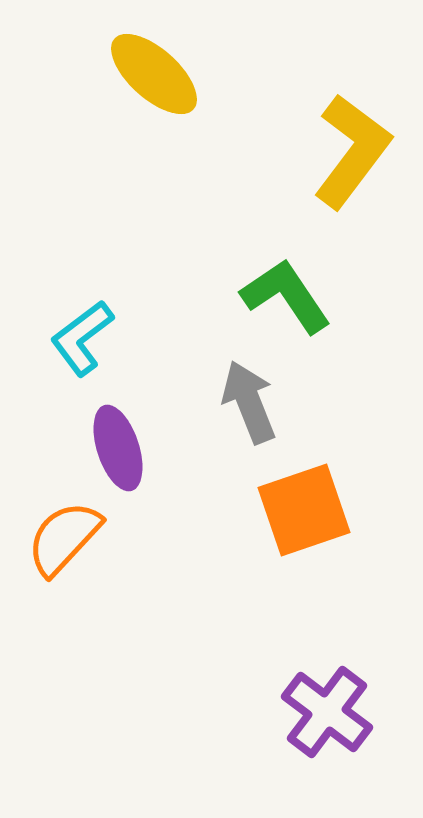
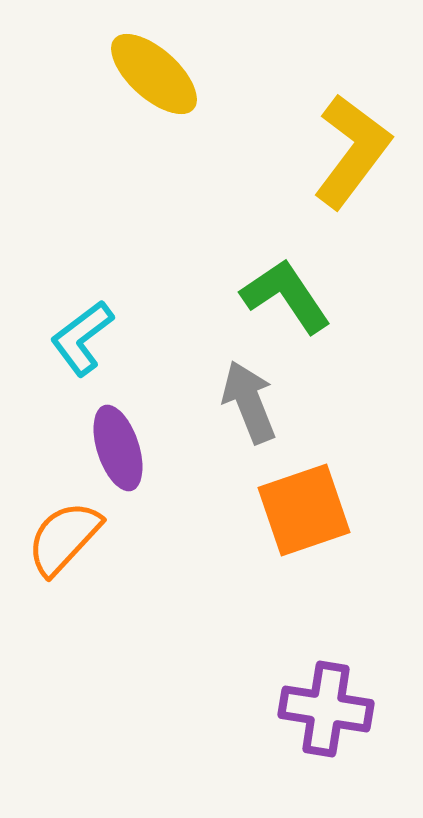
purple cross: moved 1 px left, 3 px up; rotated 28 degrees counterclockwise
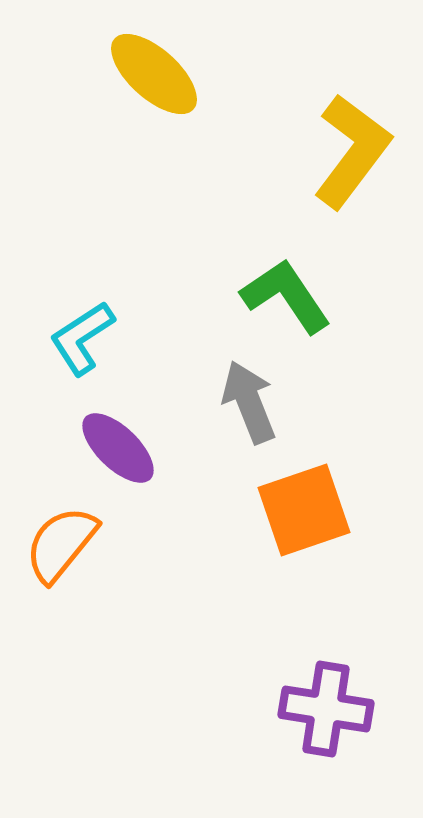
cyan L-shape: rotated 4 degrees clockwise
purple ellipse: rotated 28 degrees counterclockwise
orange semicircle: moved 3 px left, 6 px down; rotated 4 degrees counterclockwise
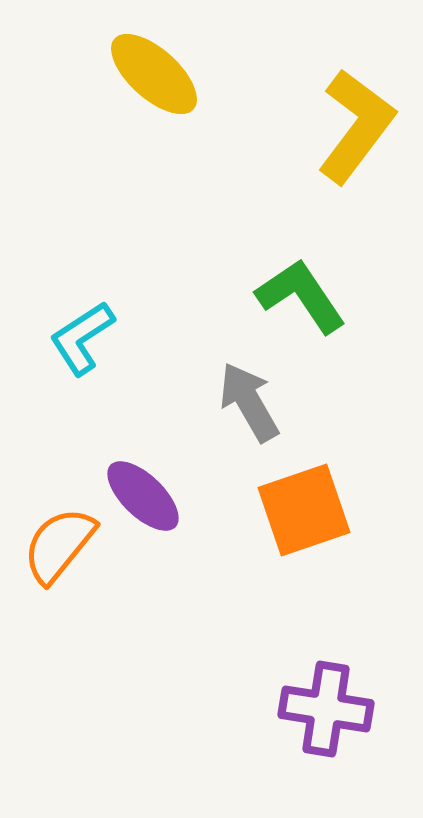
yellow L-shape: moved 4 px right, 25 px up
green L-shape: moved 15 px right
gray arrow: rotated 8 degrees counterclockwise
purple ellipse: moved 25 px right, 48 px down
orange semicircle: moved 2 px left, 1 px down
